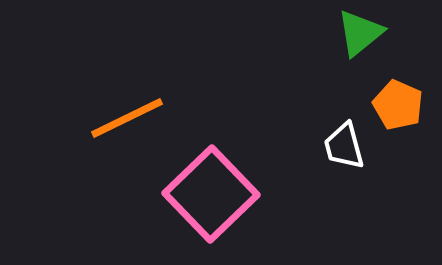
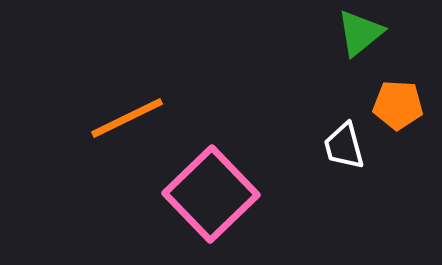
orange pentagon: rotated 21 degrees counterclockwise
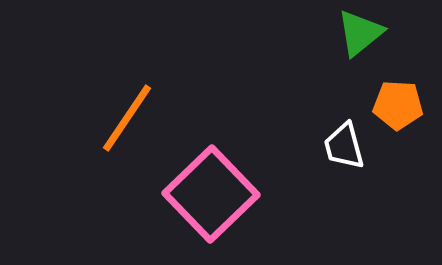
orange line: rotated 30 degrees counterclockwise
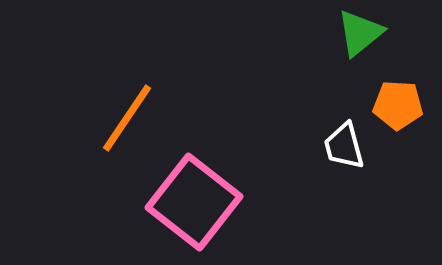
pink square: moved 17 px left, 8 px down; rotated 8 degrees counterclockwise
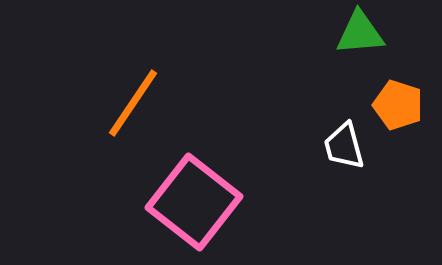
green triangle: rotated 34 degrees clockwise
orange pentagon: rotated 15 degrees clockwise
orange line: moved 6 px right, 15 px up
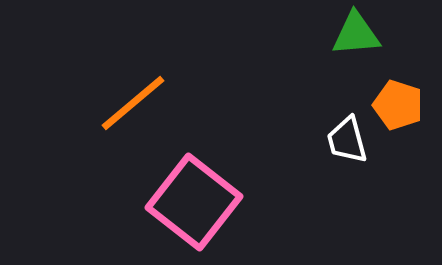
green triangle: moved 4 px left, 1 px down
orange line: rotated 16 degrees clockwise
white trapezoid: moved 3 px right, 6 px up
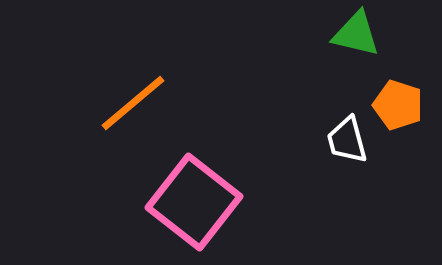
green triangle: rotated 18 degrees clockwise
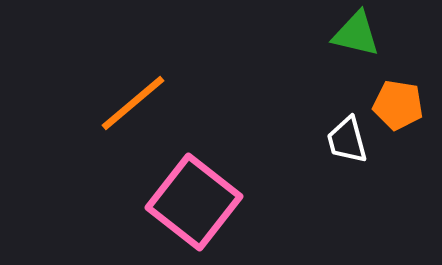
orange pentagon: rotated 9 degrees counterclockwise
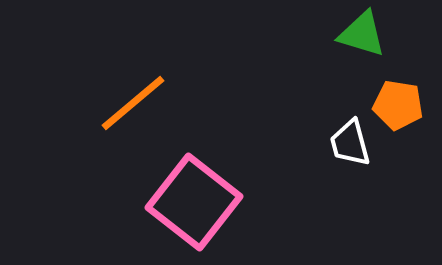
green triangle: moved 6 px right; rotated 4 degrees clockwise
white trapezoid: moved 3 px right, 3 px down
